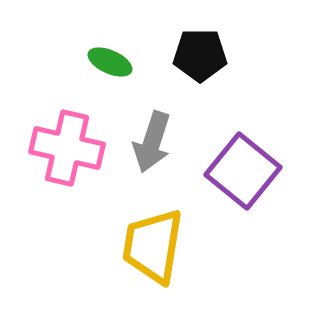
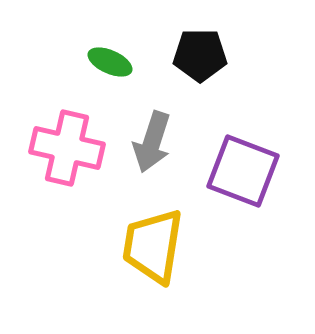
purple square: rotated 18 degrees counterclockwise
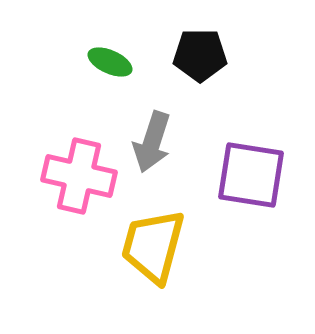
pink cross: moved 12 px right, 28 px down
purple square: moved 8 px right, 4 px down; rotated 12 degrees counterclockwise
yellow trapezoid: rotated 6 degrees clockwise
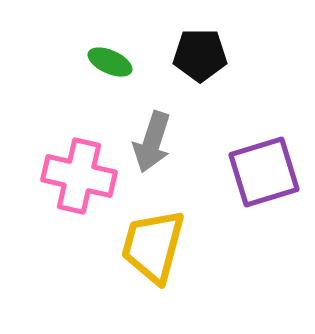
purple square: moved 13 px right, 3 px up; rotated 26 degrees counterclockwise
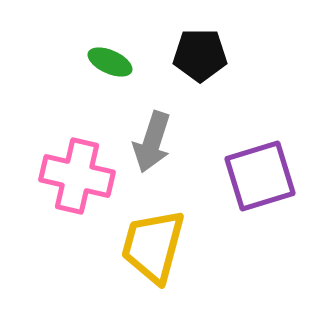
purple square: moved 4 px left, 4 px down
pink cross: moved 2 px left
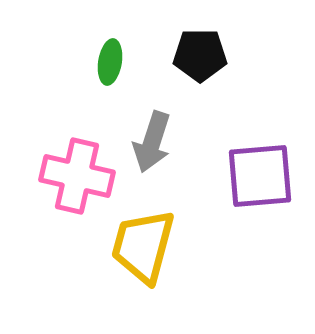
green ellipse: rotated 75 degrees clockwise
purple square: rotated 12 degrees clockwise
yellow trapezoid: moved 10 px left
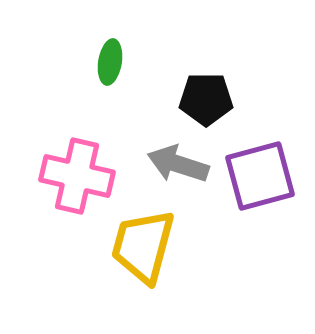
black pentagon: moved 6 px right, 44 px down
gray arrow: moved 26 px right, 22 px down; rotated 90 degrees clockwise
purple square: rotated 10 degrees counterclockwise
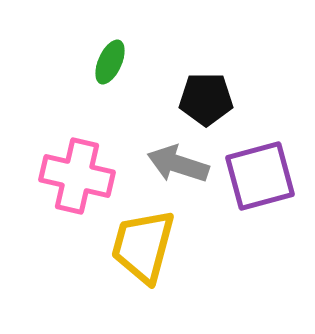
green ellipse: rotated 15 degrees clockwise
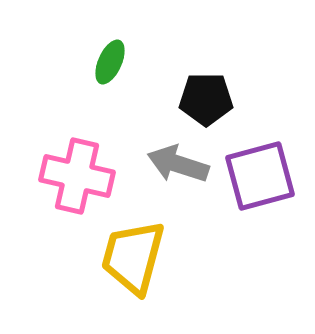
yellow trapezoid: moved 10 px left, 11 px down
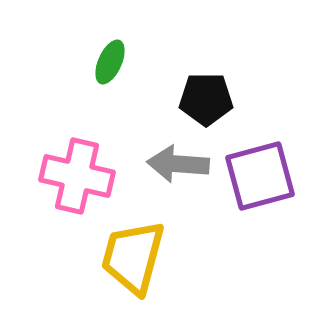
gray arrow: rotated 14 degrees counterclockwise
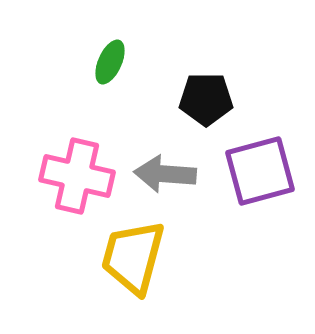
gray arrow: moved 13 px left, 10 px down
purple square: moved 5 px up
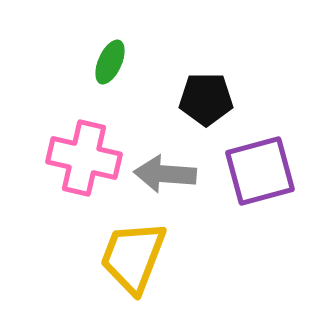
pink cross: moved 7 px right, 18 px up
yellow trapezoid: rotated 6 degrees clockwise
